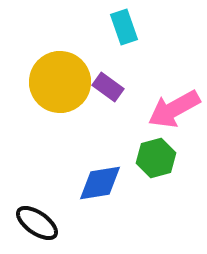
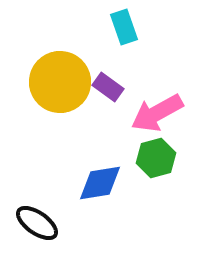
pink arrow: moved 17 px left, 4 px down
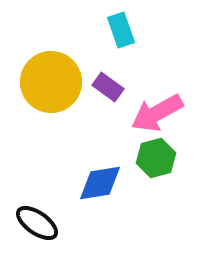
cyan rectangle: moved 3 px left, 3 px down
yellow circle: moved 9 px left
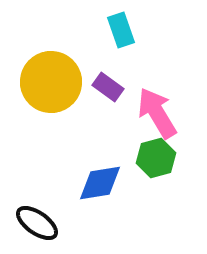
pink arrow: rotated 88 degrees clockwise
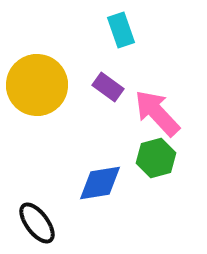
yellow circle: moved 14 px left, 3 px down
pink arrow: rotated 12 degrees counterclockwise
black ellipse: rotated 18 degrees clockwise
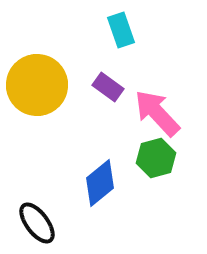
blue diamond: rotated 30 degrees counterclockwise
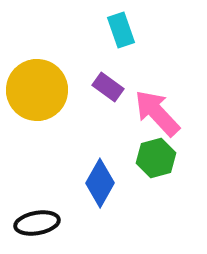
yellow circle: moved 5 px down
blue diamond: rotated 21 degrees counterclockwise
black ellipse: rotated 63 degrees counterclockwise
